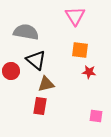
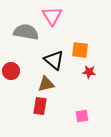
pink triangle: moved 23 px left
black triangle: moved 18 px right
pink square: moved 14 px left; rotated 16 degrees counterclockwise
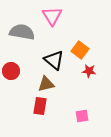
gray semicircle: moved 4 px left
orange square: rotated 30 degrees clockwise
red star: moved 1 px up
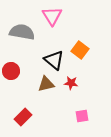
red star: moved 18 px left, 12 px down
red rectangle: moved 17 px left, 11 px down; rotated 36 degrees clockwise
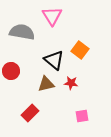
red rectangle: moved 7 px right, 4 px up
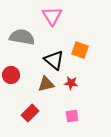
gray semicircle: moved 5 px down
orange square: rotated 18 degrees counterclockwise
red circle: moved 4 px down
pink square: moved 10 px left
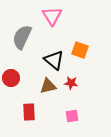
gray semicircle: rotated 75 degrees counterclockwise
red circle: moved 3 px down
brown triangle: moved 2 px right, 2 px down
red rectangle: moved 1 px left, 1 px up; rotated 48 degrees counterclockwise
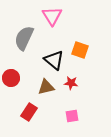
gray semicircle: moved 2 px right, 1 px down
brown triangle: moved 2 px left, 1 px down
red rectangle: rotated 36 degrees clockwise
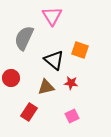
pink square: rotated 16 degrees counterclockwise
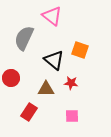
pink triangle: rotated 20 degrees counterclockwise
brown triangle: moved 2 px down; rotated 12 degrees clockwise
pink square: rotated 24 degrees clockwise
